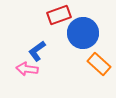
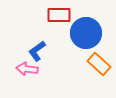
red rectangle: rotated 20 degrees clockwise
blue circle: moved 3 px right
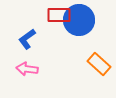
blue circle: moved 7 px left, 13 px up
blue L-shape: moved 10 px left, 12 px up
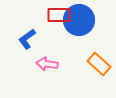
pink arrow: moved 20 px right, 5 px up
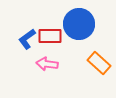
red rectangle: moved 9 px left, 21 px down
blue circle: moved 4 px down
orange rectangle: moved 1 px up
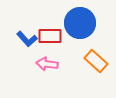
blue circle: moved 1 px right, 1 px up
blue L-shape: rotated 95 degrees counterclockwise
orange rectangle: moved 3 px left, 2 px up
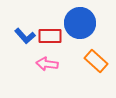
blue L-shape: moved 2 px left, 3 px up
